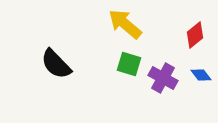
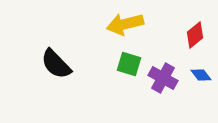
yellow arrow: rotated 54 degrees counterclockwise
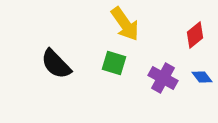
yellow arrow: rotated 111 degrees counterclockwise
green square: moved 15 px left, 1 px up
blue diamond: moved 1 px right, 2 px down
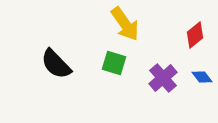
purple cross: rotated 20 degrees clockwise
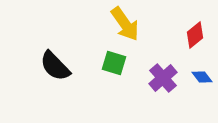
black semicircle: moved 1 px left, 2 px down
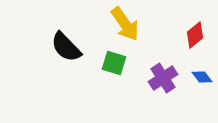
black semicircle: moved 11 px right, 19 px up
purple cross: rotated 8 degrees clockwise
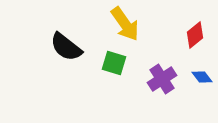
black semicircle: rotated 8 degrees counterclockwise
purple cross: moved 1 px left, 1 px down
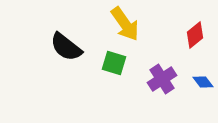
blue diamond: moved 1 px right, 5 px down
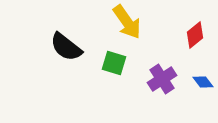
yellow arrow: moved 2 px right, 2 px up
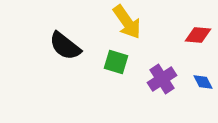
red diamond: moved 3 px right; rotated 44 degrees clockwise
black semicircle: moved 1 px left, 1 px up
green square: moved 2 px right, 1 px up
blue diamond: rotated 10 degrees clockwise
